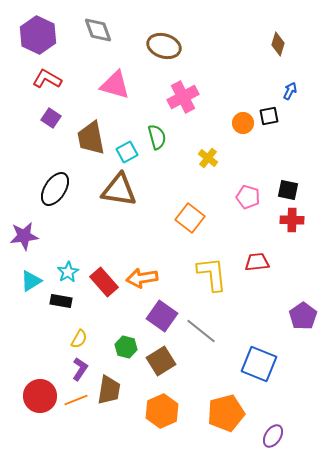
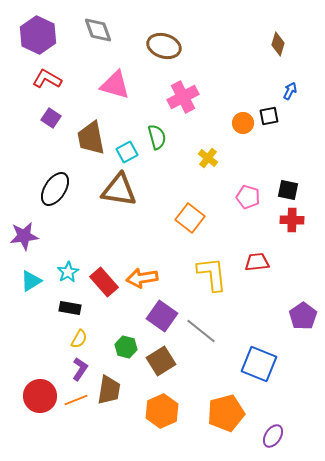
black rectangle at (61, 301): moved 9 px right, 7 px down
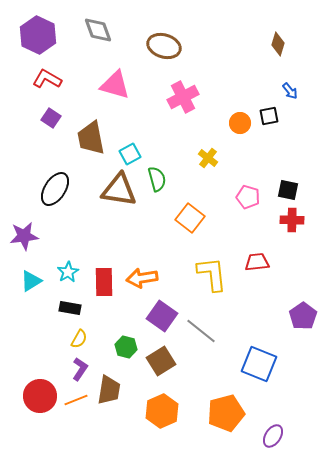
blue arrow at (290, 91): rotated 114 degrees clockwise
orange circle at (243, 123): moved 3 px left
green semicircle at (157, 137): moved 42 px down
cyan square at (127, 152): moved 3 px right, 2 px down
red rectangle at (104, 282): rotated 40 degrees clockwise
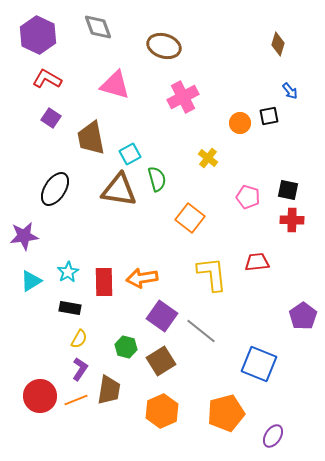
gray diamond at (98, 30): moved 3 px up
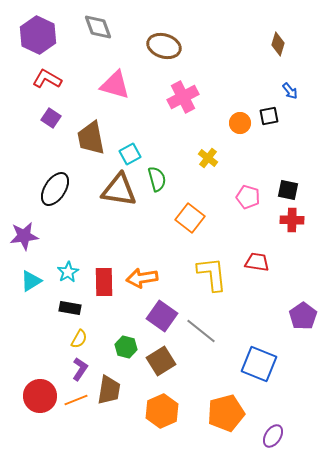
red trapezoid at (257, 262): rotated 15 degrees clockwise
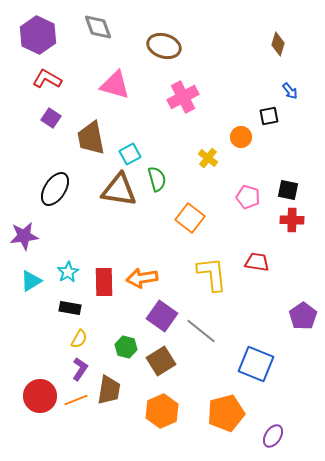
orange circle at (240, 123): moved 1 px right, 14 px down
blue square at (259, 364): moved 3 px left
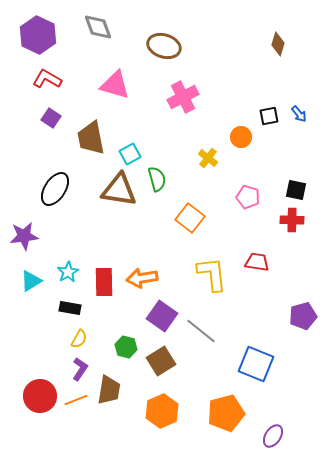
blue arrow at (290, 91): moved 9 px right, 23 px down
black square at (288, 190): moved 8 px right
purple pentagon at (303, 316): rotated 20 degrees clockwise
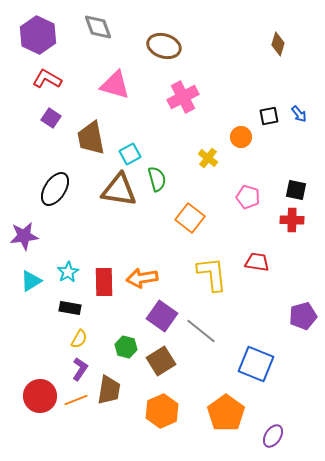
orange pentagon at (226, 413): rotated 21 degrees counterclockwise
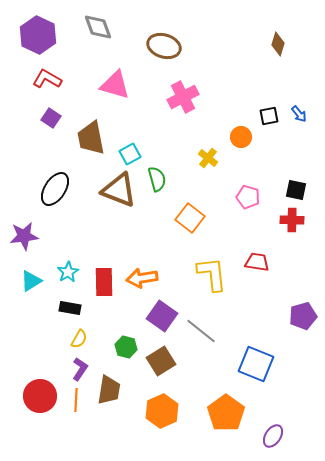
brown triangle at (119, 190): rotated 12 degrees clockwise
orange line at (76, 400): rotated 65 degrees counterclockwise
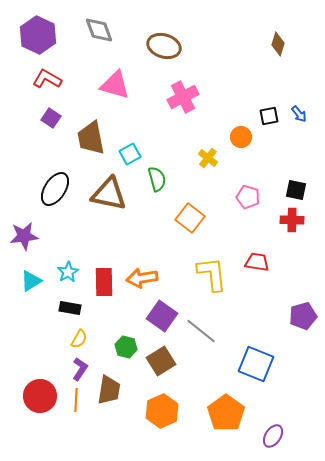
gray diamond at (98, 27): moved 1 px right, 3 px down
brown triangle at (119, 190): moved 10 px left, 4 px down; rotated 9 degrees counterclockwise
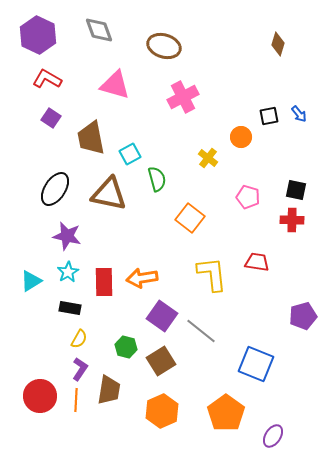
purple star at (24, 236): moved 43 px right; rotated 20 degrees clockwise
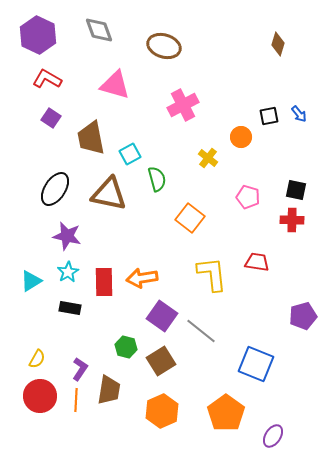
pink cross at (183, 97): moved 8 px down
yellow semicircle at (79, 339): moved 42 px left, 20 px down
